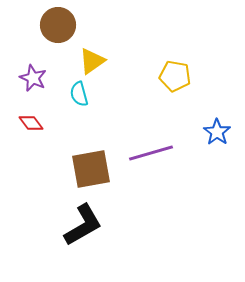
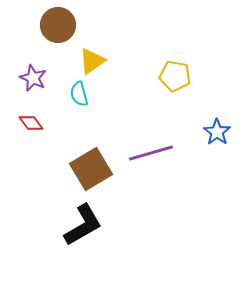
brown square: rotated 21 degrees counterclockwise
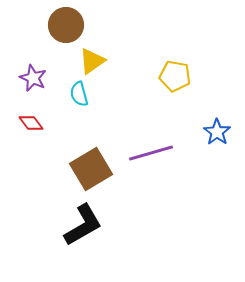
brown circle: moved 8 px right
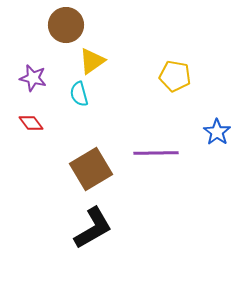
purple star: rotated 12 degrees counterclockwise
purple line: moved 5 px right; rotated 15 degrees clockwise
black L-shape: moved 10 px right, 3 px down
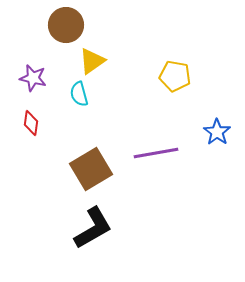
red diamond: rotated 45 degrees clockwise
purple line: rotated 9 degrees counterclockwise
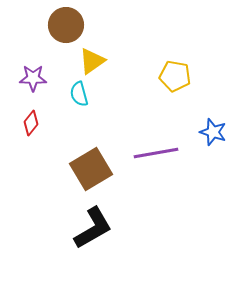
purple star: rotated 12 degrees counterclockwise
red diamond: rotated 30 degrees clockwise
blue star: moved 4 px left; rotated 16 degrees counterclockwise
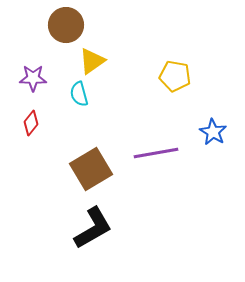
blue star: rotated 12 degrees clockwise
